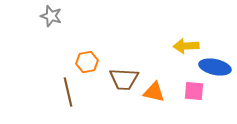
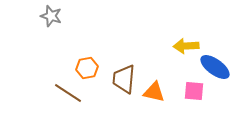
orange hexagon: moved 6 px down
blue ellipse: rotated 24 degrees clockwise
brown trapezoid: rotated 92 degrees clockwise
brown line: moved 1 px down; rotated 44 degrees counterclockwise
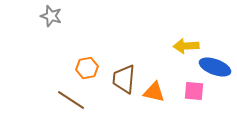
blue ellipse: rotated 16 degrees counterclockwise
brown line: moved 3 px right, 7 px down
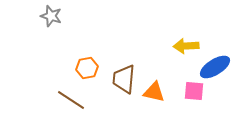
blue ellipse: rotated 52 degrees counterclockwise
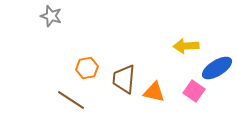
blue ellipse: moved 2 px right, 1 px down
pink square: rotated 30 degrees clockwise
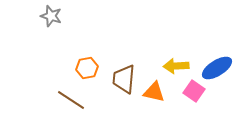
yellow arrow: moved 10 px left, 20 px down
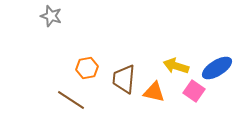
yellow arrow: rotated 20 degrees clockwise
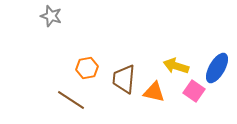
blue ellipse: rotated 28 degrees counterclockwise
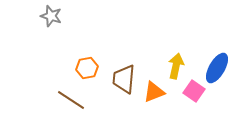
yellow arrow: rotated 85 degrees clockwise
orange triangle: rotated 35 degrees counterclockwise
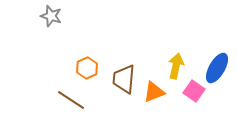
orange hexagon: rotated 15 degrees counterclockwise
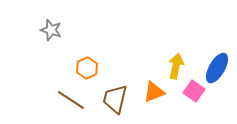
gray star: moved 14 px down
brown trapezoid: moved 9 px left, 20 px down; rotated 8 degrees clockwise
